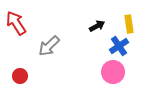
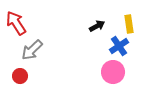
gray arrow: moved 17 px left, 4 px down
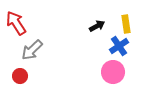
yellow rectangle: moved 3 px left
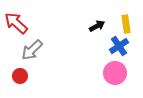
red arrow: rotated 15 degrees counterclockwise
pink circle: moved 2 px right, 1 px down
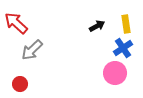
blue cross: moved 4 px right, 2 px down
red circle: moved 8 px down
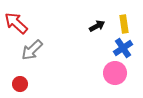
yellow rectangle: moved 2 px left
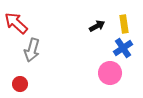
gray arrow: rotated 30 degrees counterclockwise
pink circle: moved 5 px left
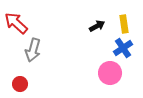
gray arrow: moved 1 px right
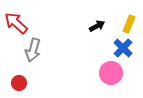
yellow rectangle: moved 5 px right; rotated 30 degrees clockwise
blue cross: rotated 12 degrees counterclockwise
pink circle: moved 1 px right
red circle: moved 1 px left, 1 px up
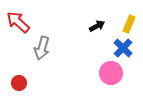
red arrow: moved 2 px right, 1 px up
gray arrow: moved 9 px right, 2 px up
